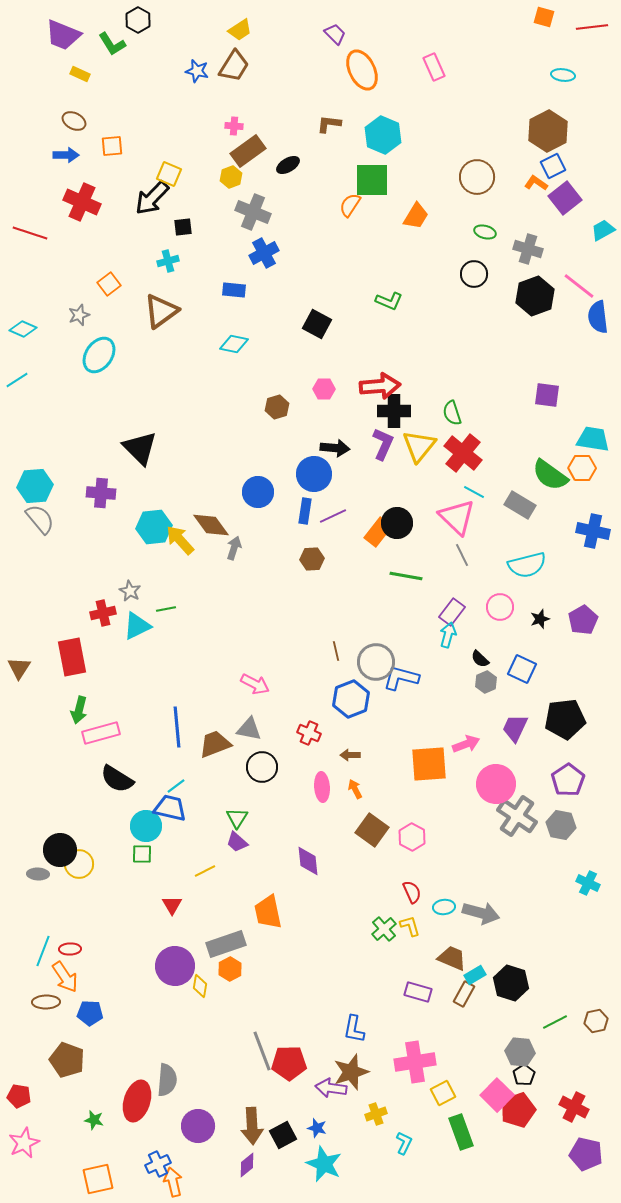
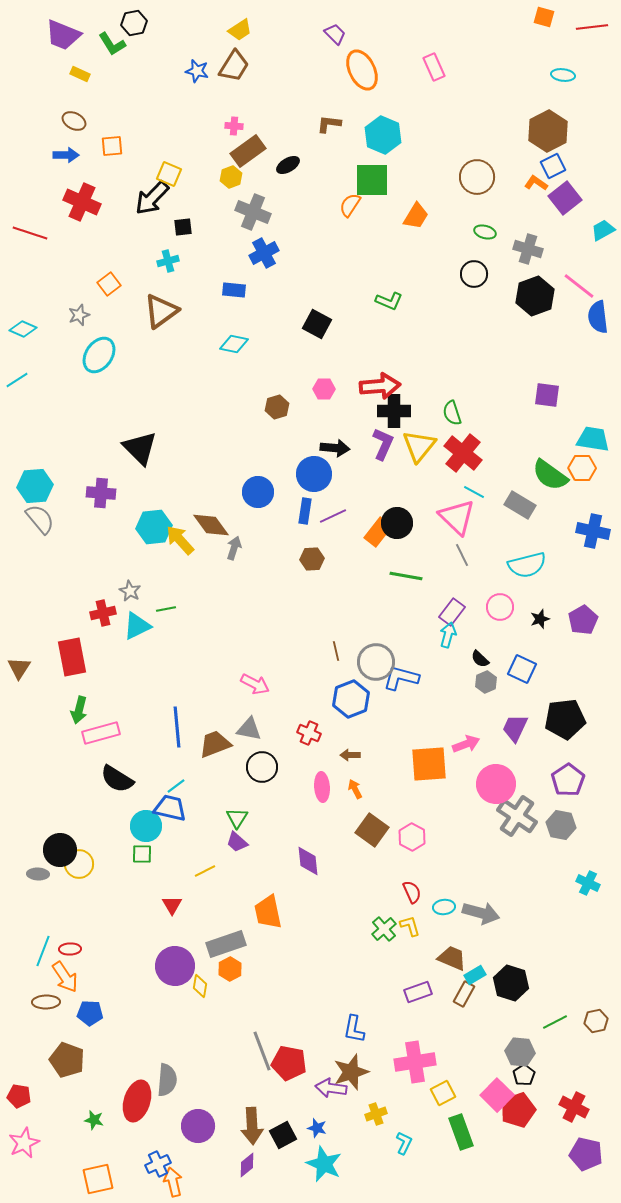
black hexagon at (138, 20): moved 4 px left, 3 px down; rotated 20 degrees clockwise
purple rectangle at (418, 992): rotated 36 degrees counterclockwise
red pentagon at (289, 1063): rotated 12 degrees clockwise
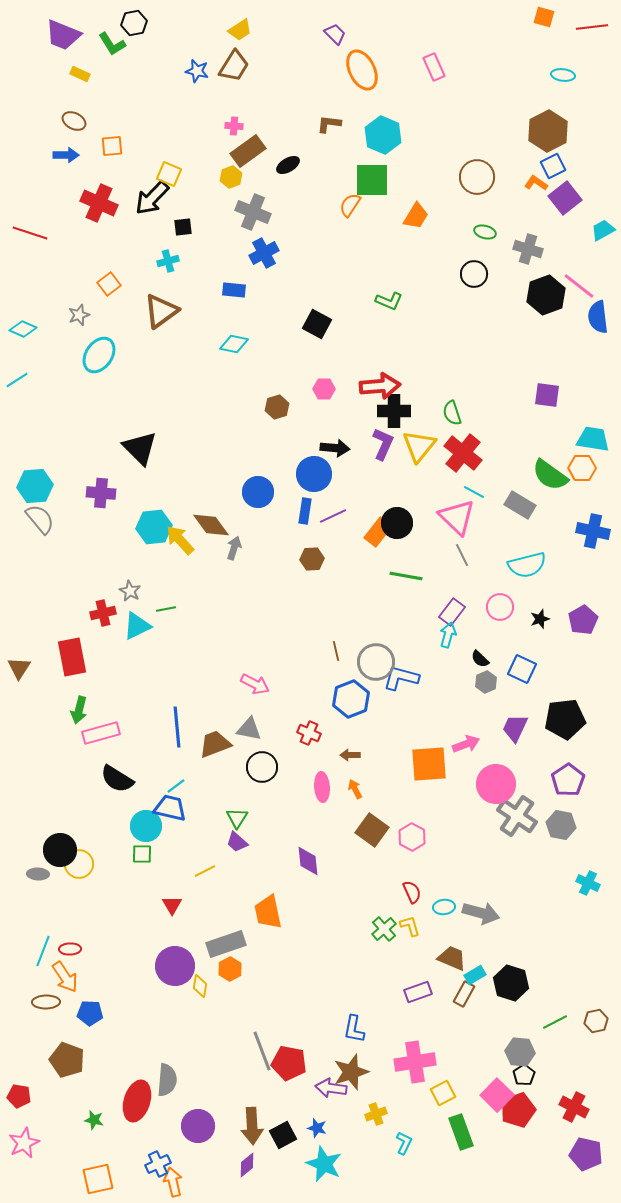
red cross at (82, 202): moved 17 px right, 1 px down
black hexagon at (535, 296): moved 11 px right, 1 px up
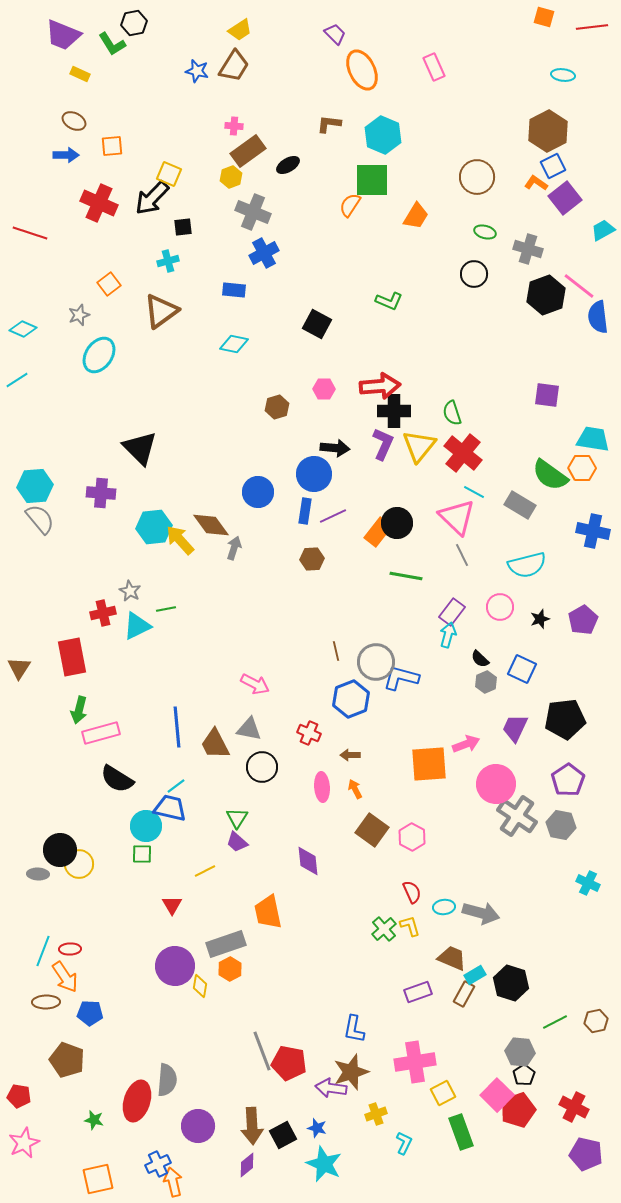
brown trapezoid at (215, 744): rotated 96 degrees counterclockwise
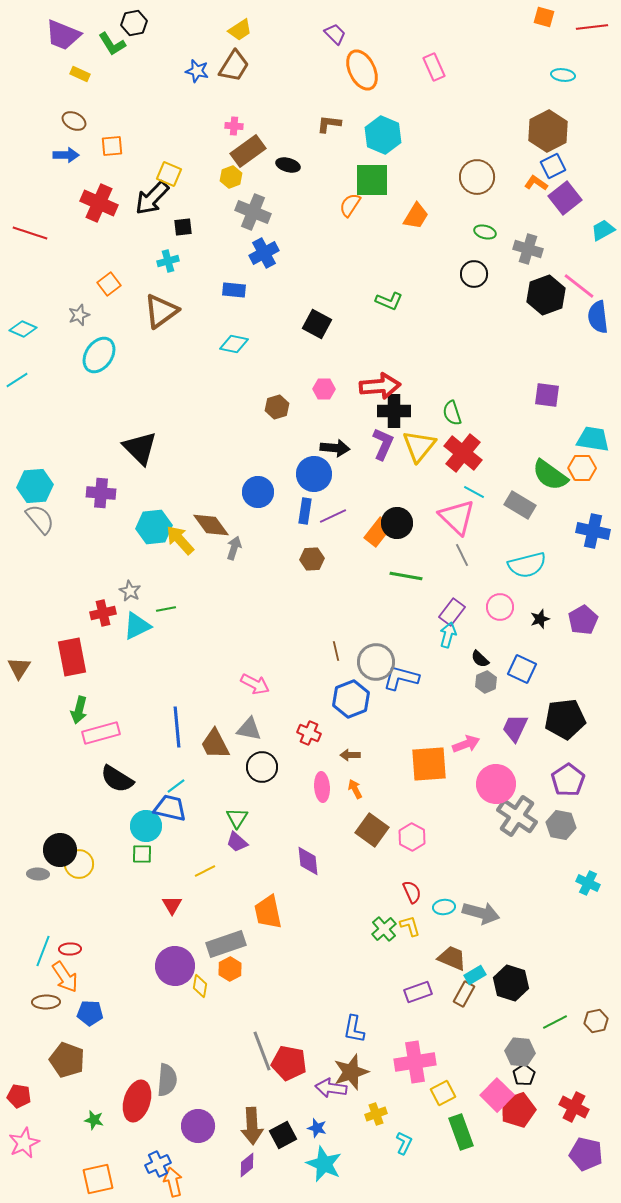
black ellipse at (288, 165): rotated 45 degrees clockwise
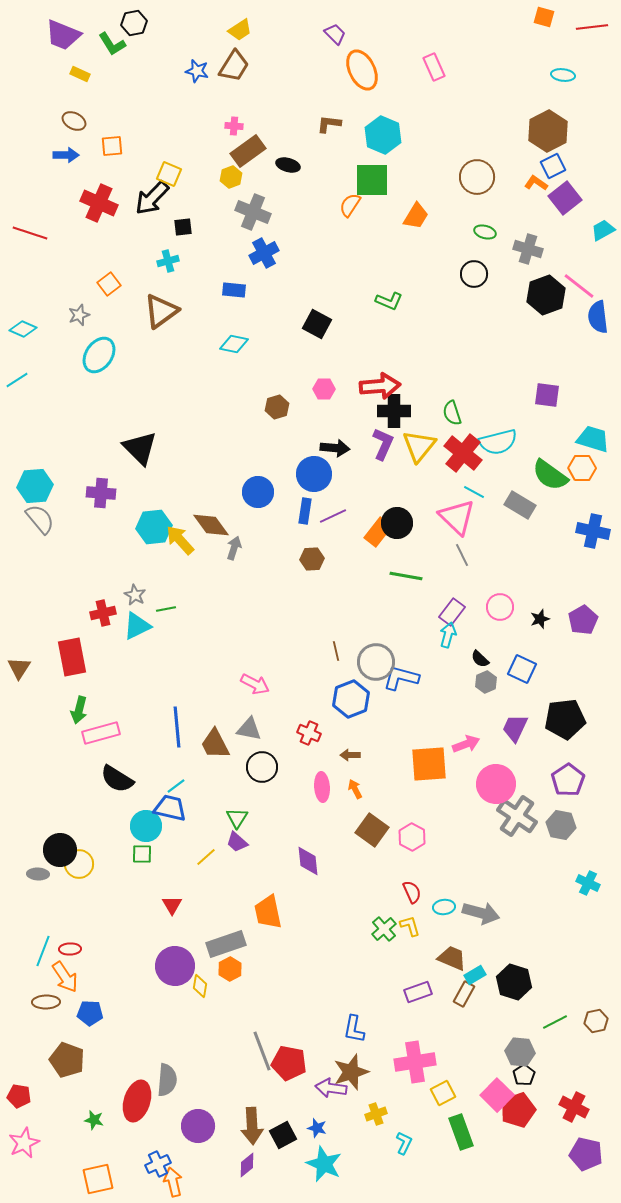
cyan trapezoid at (593, 439): rotated 8 degrees clockwise
cyan semicircle at (527, 565): moved 29 px left, 123 px up
gray star at (130, 591): moved 5 px right, 4 px down
yellow line at (205, 871): moved 1 px right, 14 px up; rotated 15 degrees counterclockwise
black hexagon at (511, 983): moved 3 px right, 1 px up
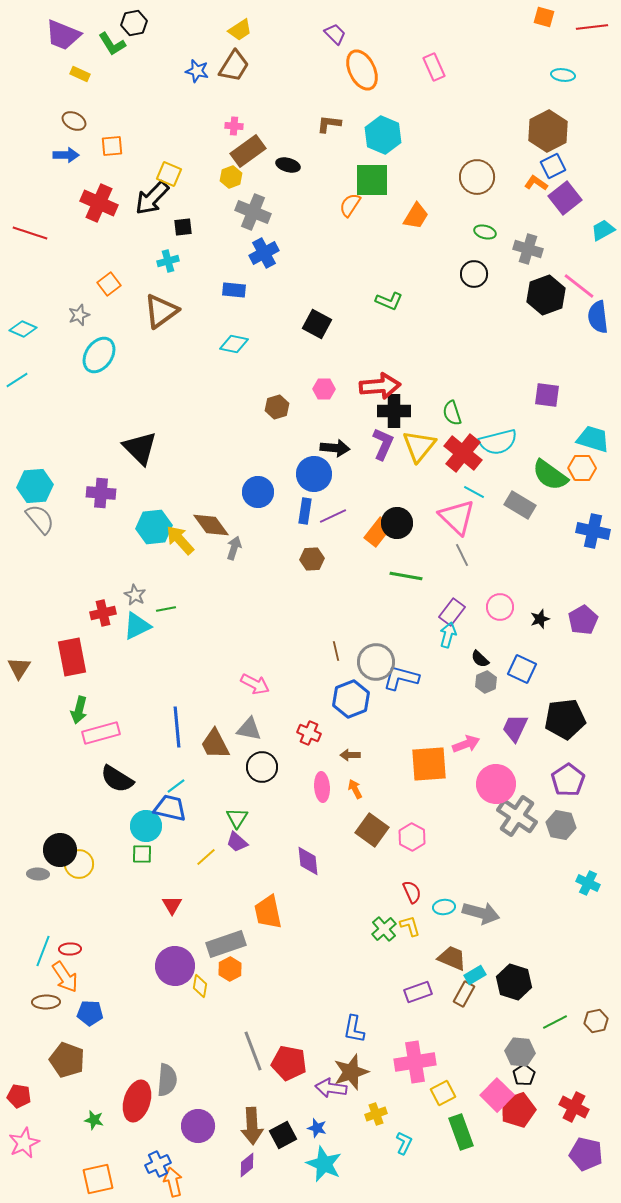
gray line at (262, 1051): moved 9 px left
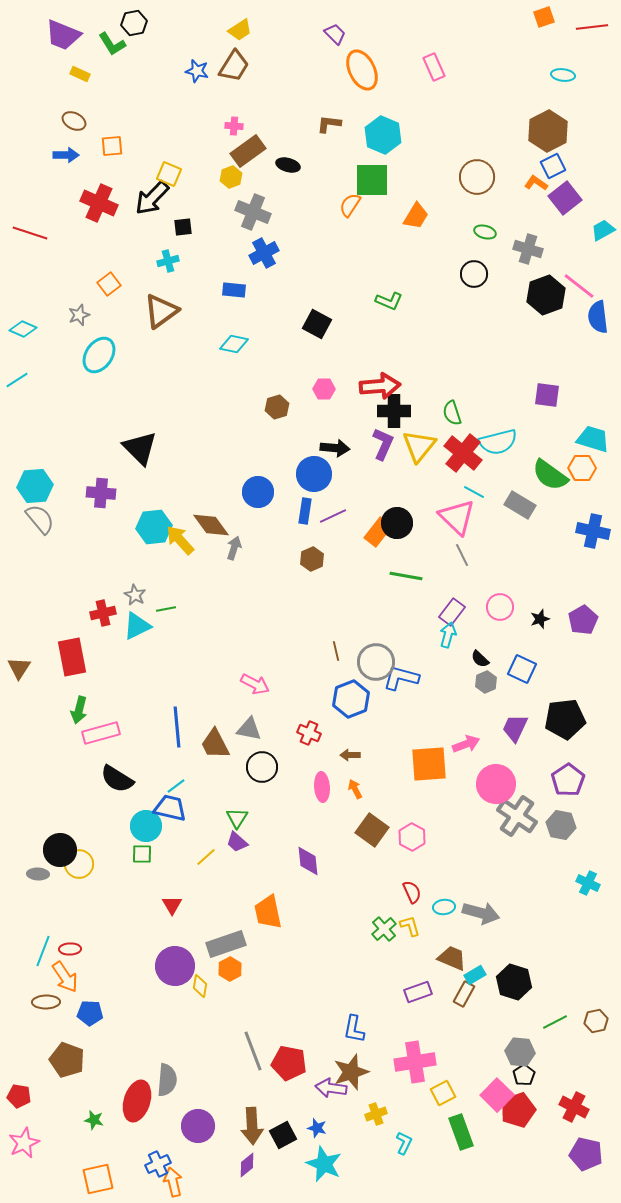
orange square at (544, 17): rotated 35 degrees counterclockwise
brown hexagon at (312, 559): rotated 20 degrees counterclockwise
